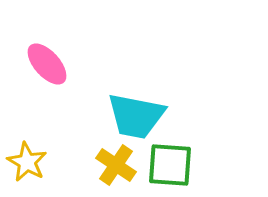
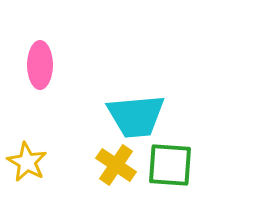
pink ellipse: moved 7 px left, 1 px down; rotated 42 degrees clockwise
cyan trapezoid: rotated 16 degrees counterclockwise
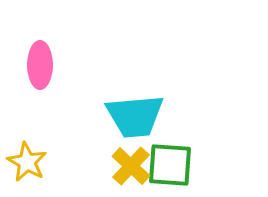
cyan trapezoid: moved 1 px left
yellow cross: moved 15 px right, 1 px down; rotated 9 degrees clockwise
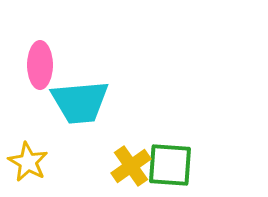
cyan trapezoid: moved 55 px left, 14 px up
yellow star: moved 1 px right
yellow cross: rotated 12 degrees clockwise
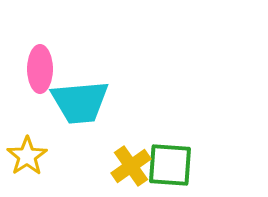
pink ellipse: moved 4 px down
yellow star: moved 1 px left, 6 px up; rotated 9 degrees clockwise
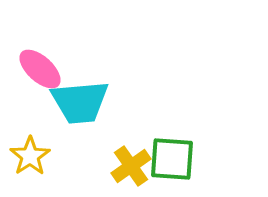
pink ellipse: rotated 48 degrees counterclockwise
yellow star: moved 3 px right
green square: moved 2 px right, 6 px up
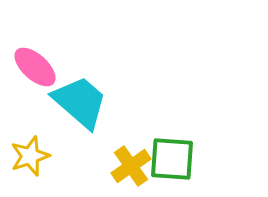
pink ellipse: moved 5 px left, 2 px up
cyan trapezoid: rotated 134 degrees counterclockwise
yellow star: rotated 15 degrees clockwise
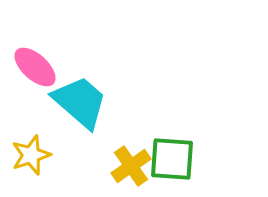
yellow star: moved 1 px right, 1 px up
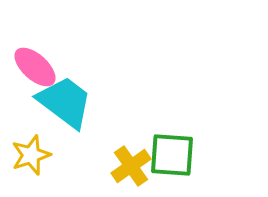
cyan trapezoid: moved 15 px left; rotated 4 degrees counterclockwise
green square: moved 4 px up
